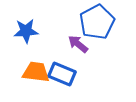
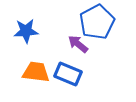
blue rectangle: moved 6 px right
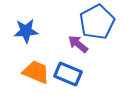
orange trapezoid: rotated 16 degrees clockwise
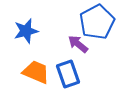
blue star: rotated 10 degrees counterclockwise
blue rectangle: rotated 48 degrees clockwise
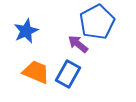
blue star: rotated 10 degrees counterclockwise
blue rectangle: rotated 48 degrees clockwise
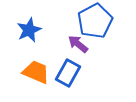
blue pentagon: moved 2 px left, 1 px up
blue star: moved 3 px right, 1 px up
blue rectangle: moved 1 px up
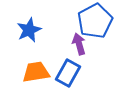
purple arrow: moved 1 px right; rotated 35 degrees clockwise
orange trapezoid: rotated 32 degrees counterclockwise
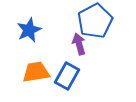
blue rectangle: moved 1 px left, 3 px down
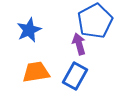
blue rectangle: moved 8 px right
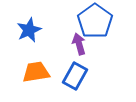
blue pentagon: rotated 8 degrees counterclockwise
